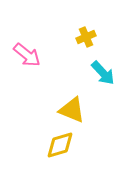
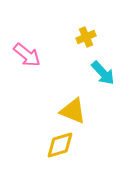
yellow triangle: moved 1 px right, 1 px down
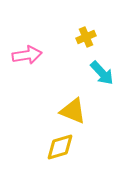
pink arrow: rotated 48 degrees counterclockwise
cyan arrow: moved 1 px left
yellow diamond: moved 2 px down
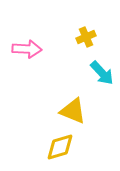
pink arrow: moved 6 px up; rotated 12 degrees clockwise
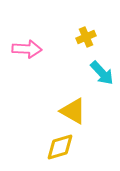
yellow triangle: rotated 8 degrees clockwise
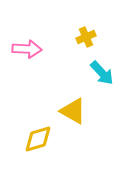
yellow diamond: moved 22 px left, 8 px up
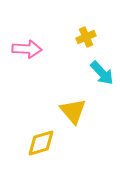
yellow triangle: rotated 20 degrees clockwise
yellow diamond: moved 3 px right, 4 px down
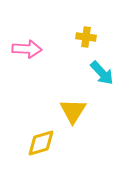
yellow cross: rotated 30 degrees clockwise
yellow triangle: rotated 12 degrees clockwise
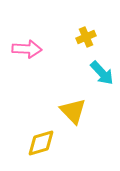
yellow cross: rotated 30 degrees counterclockwise
yellow triangle: rotated 16 degrees counterclockwise
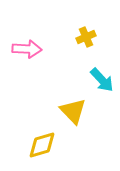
cyan arrow: moved 7 px down
yellow diamond: moved 1 px right, 2 px down
